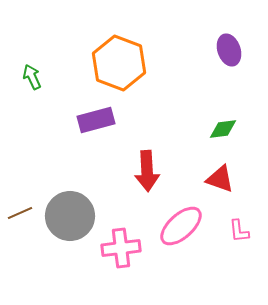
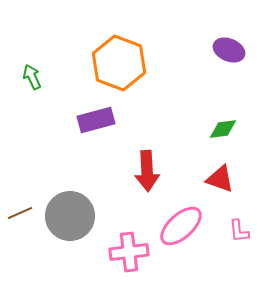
purple ellipse: rotated 48 degrees counterclockwise
pink cross: moved 8 px right, 4 px down
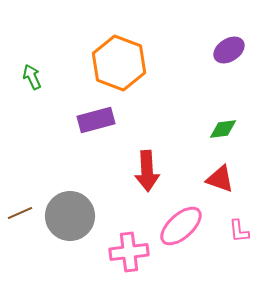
purple ellipse: rotated 56 degrees counterclockwise
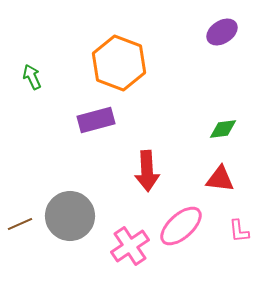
purple ellipse: moved 7 px left, 18 px up
red triangle: rotated 12 degrees counterclockwise
brown line: moved 11 px down
pink cross: moved 1 px right, 6 px up; rotated 27 degrees counterclockwise
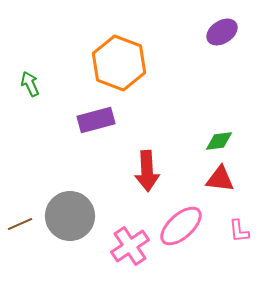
green arrow: moved 2 px left, 7 px down
green diamond: moved 4 px left, 12 px down
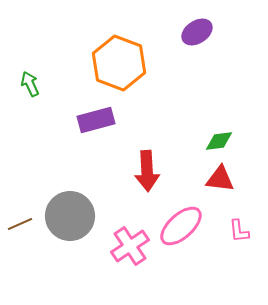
purple ellipse: moved 25 px left
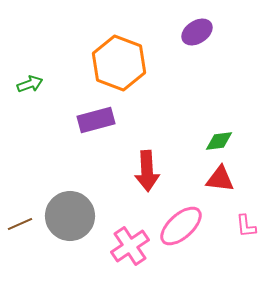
green arrow: rotated 95 degrees clockwise
pink L-shape: moved 7 px right, 5 px up
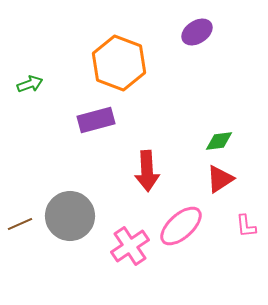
red triangle: rotated 40 degrees counterclockwise
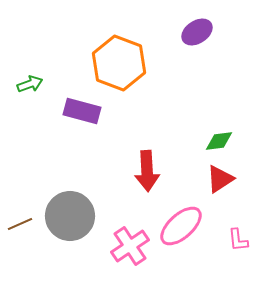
purple rectangle: moved 14 px left, 9 px up; rotated 30 degrees clockwise
pink L-shape: moved 8 px left, 14 px down
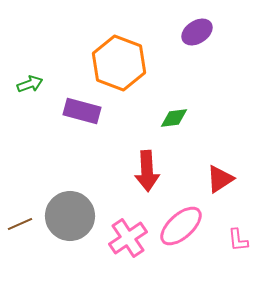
green diamond: moved 45 px left, 23 px up
pink cross: moved 2 px left, 8 px up
